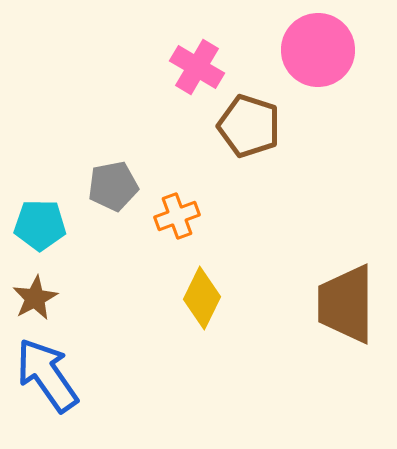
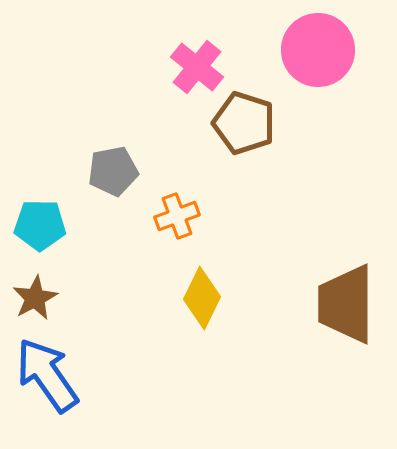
pink cross: rotated 8 degrees clockwise
brown pentagon: moved 5 px left, 3 px up
gray pentagon: moved 15 px up
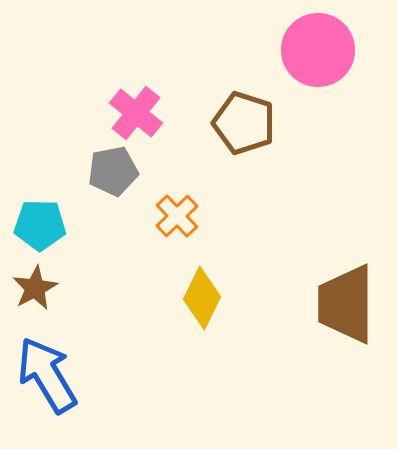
pink cross: moved 61 px left, 46 px down
orange cross: rotated 24 degrees counterclockwise
brown star: moved 10 px up
blue arrow: rotated 4 degrees clockwise
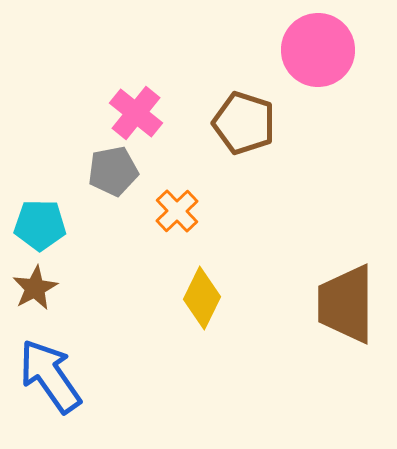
orange cross: moved 5 px up
blue arrow: moved 3 px right, 1 px down; rotated 4 degrees counterclockwise
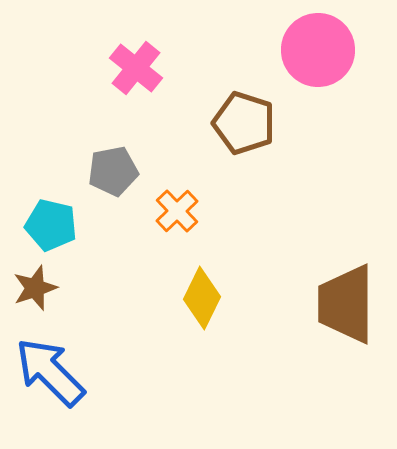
pink cross: moved 45 px up
cyan pentagon: moved 11 px right; rotated 12 degrees clockwise
brown star: rotated 9 degrees clockwise
blue arrow: moved 4 px up; rotated 10 degrees counterclockwise
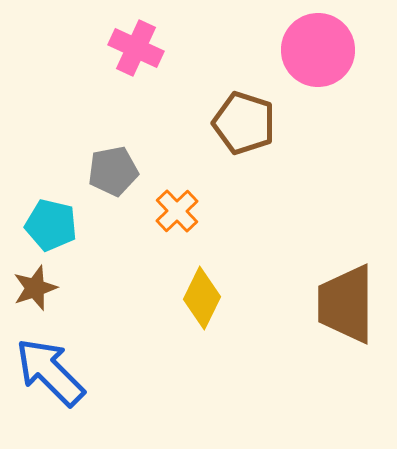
pink cross: moved 20 px up; rotated 14 degrees counterclockwise
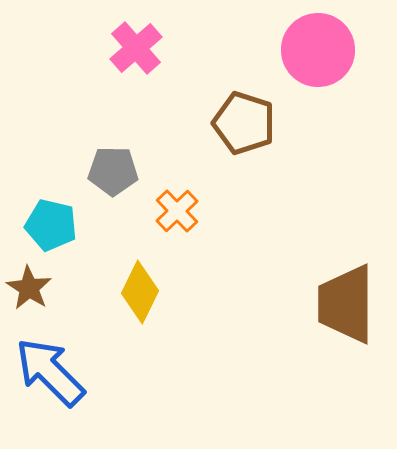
pink cross: rotated 24 degrees clockwise
gray pentagon: rotated 12 degrees clockwise
brown star: moved 6 px left; rotated 21 degrees counterclockwise
yellow diamond: moved 62 px left, 6 px up
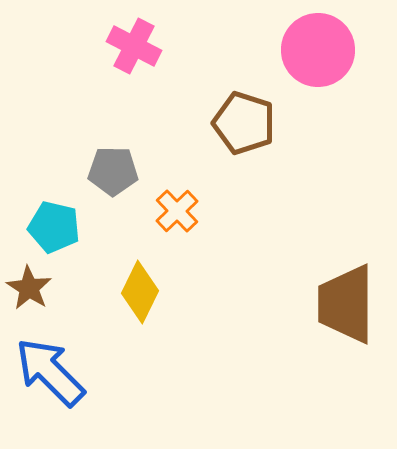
pink cross: moved 2 px left, 2 px up; rotated 22 degrees counterclockwise
cyan pentagon: moved 3 px right, 2 px down
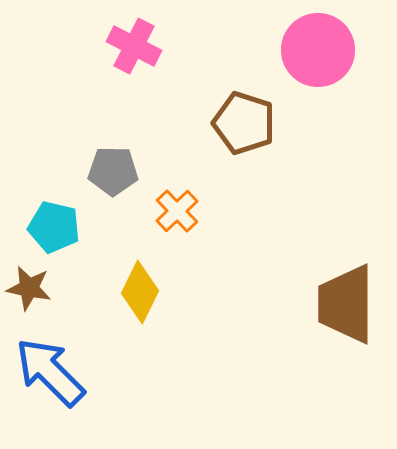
brown star: rotated 21 degrees counterclockwise
